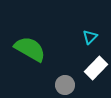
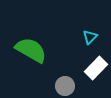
green semicircle: moved 1 px right, 1 px down
gray circle: moved 1 px down
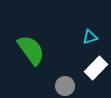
cyan triangle: rotated 28 degrees clockwise
green semicircle: rotated 24 degrees clockwise
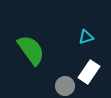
cyan triangle: moved 4 px left
white rectangle: moved 7 px left, 4 px down; rotated 10 degrees counterclockwise
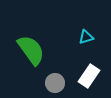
white rectangle: moved 4 px down
gray circle: moved 10 px left, 3 px up
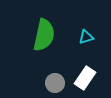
green semicircle: moved 13 px right, 15 px up; rotated 48 degrees clockwise
white rectangle: moved 4 px left, 2 px down
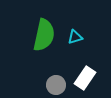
cyan triangle: moved 11 px left
gray circle: moved 1 px right, 2 px down
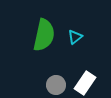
cyan triangle: rotated 21 degrees counterclockwise
white rectangle: moved 5 px down
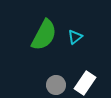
green semicircle: rotated 16 degrees clockwise
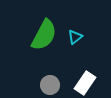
gray circle: moved 6 px left
